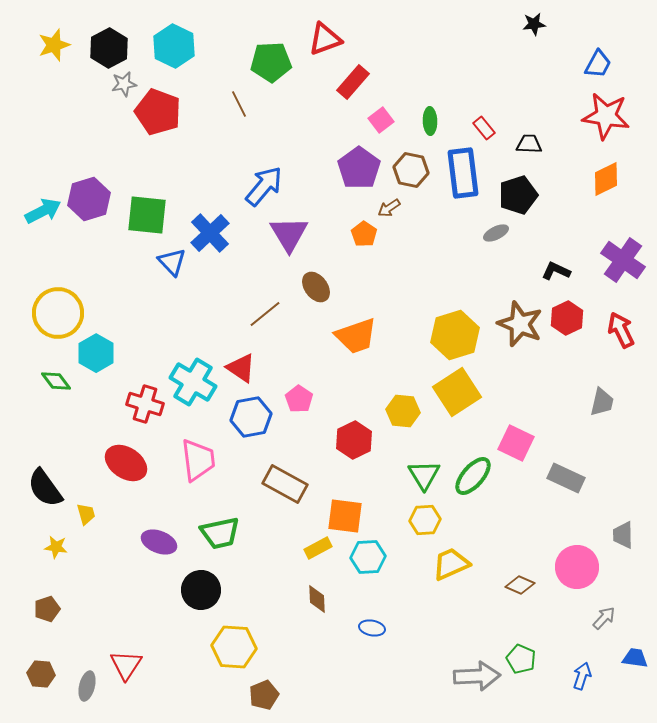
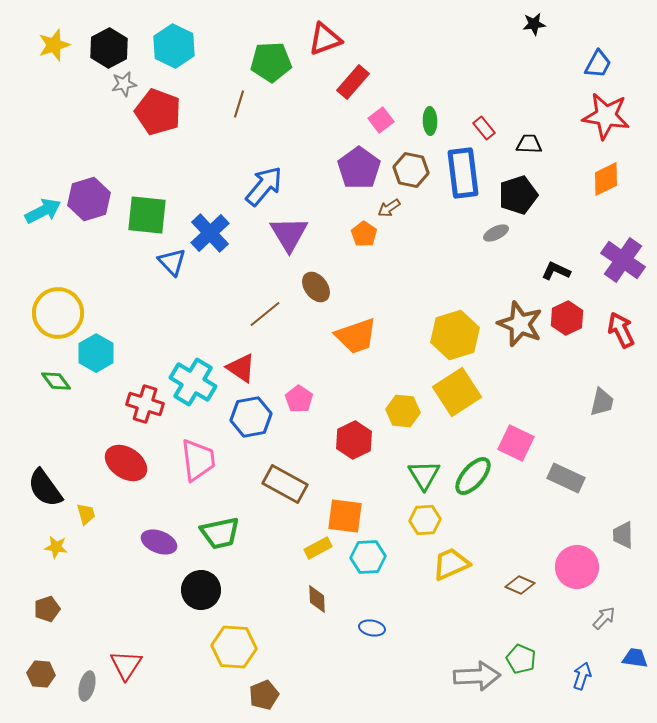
brown line at (239, 104): rotated 44 degrees clockwise
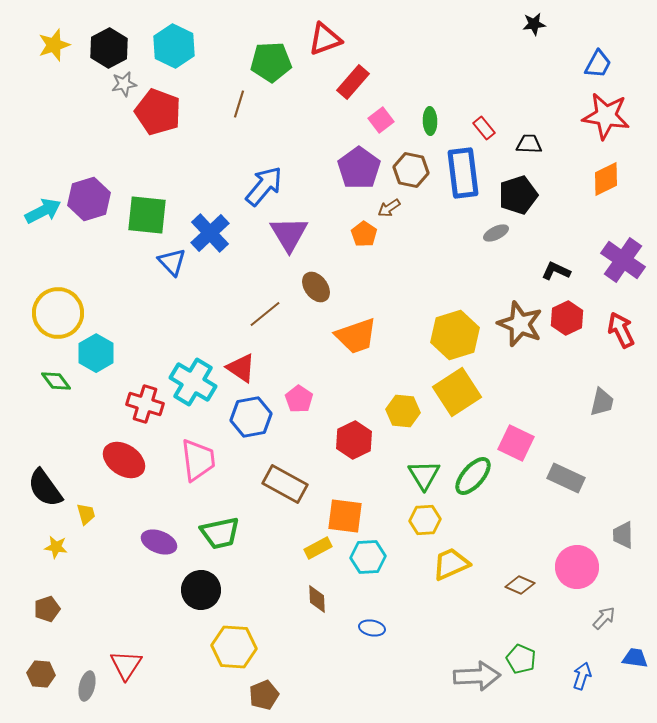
red ellipse at (126, 463): moved 2 px left, 3 px up
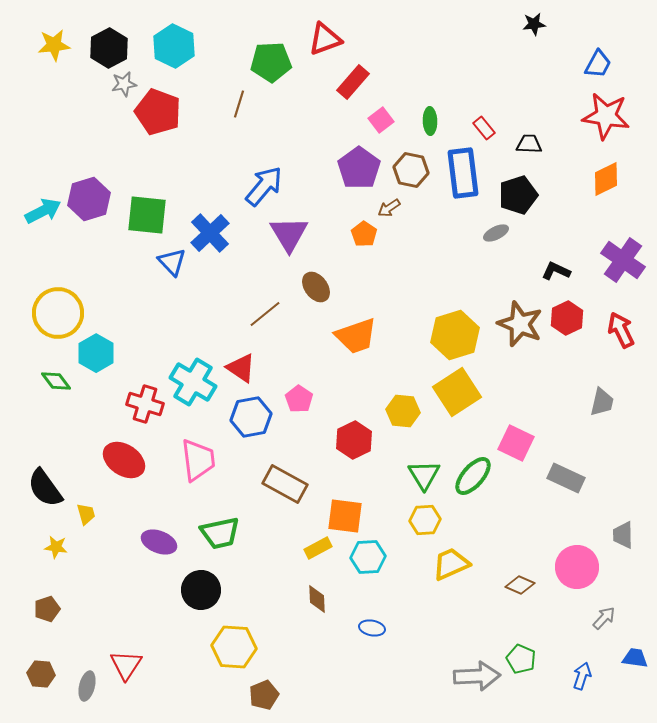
yellow star at (54, 45): rotated 12 degrees clockwise
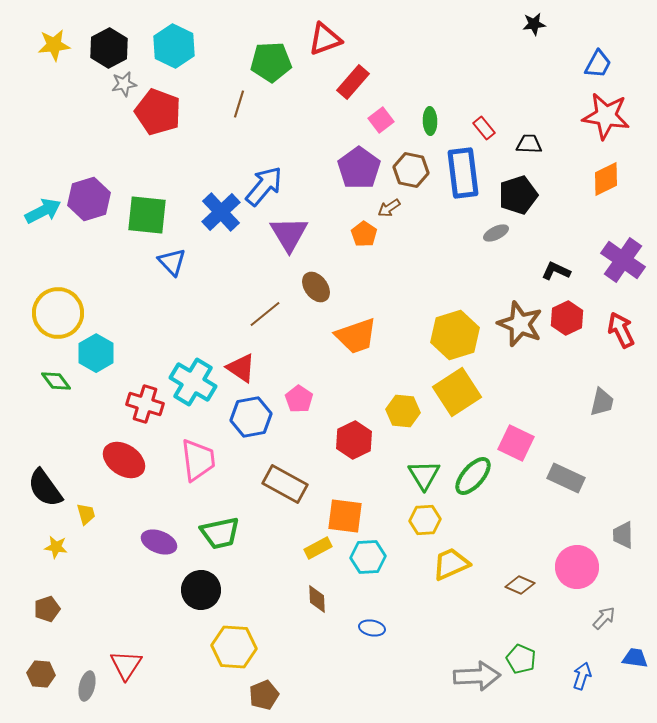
blue cross at (210, 233): moved 11 px right, 21 px up
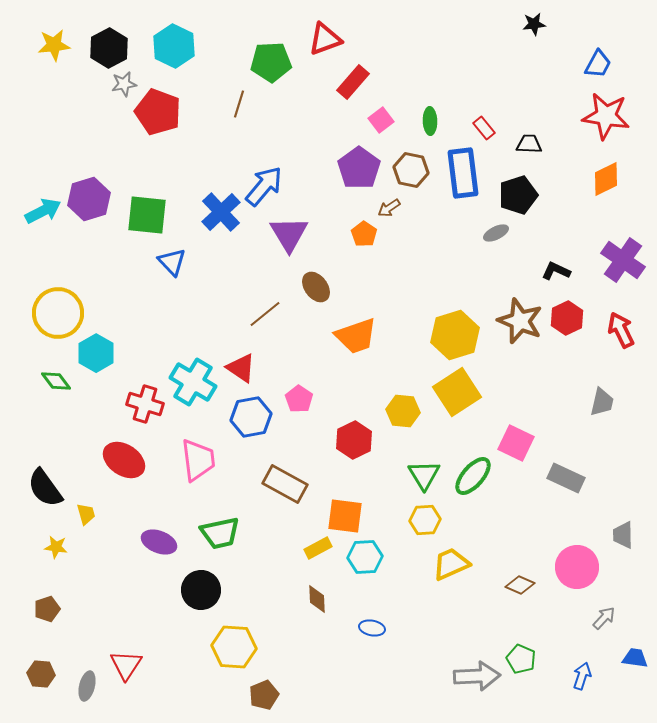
brown star at (520, 324): moved 3 px up
cyan hexagon at (368, 557): moved 3 px left
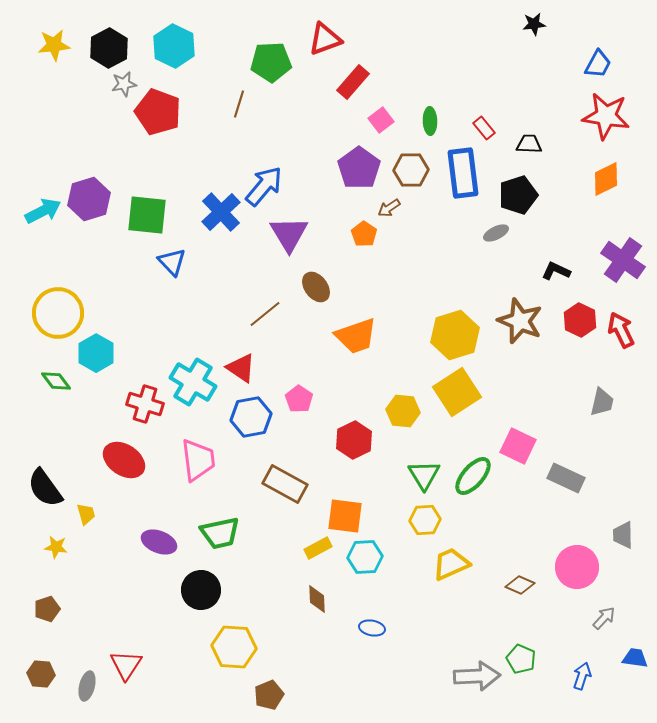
brown hexagon at (411, 170): rotated 12 degrees counterclockwise
red hexagon at (567, 318): moved 13 px right, 2 px down; rotated 8 degrees counterclockwise
pink square at (516, 443): moved 2 px right, 3 px down
brown pentagon at (264, 695): moved 5 px right
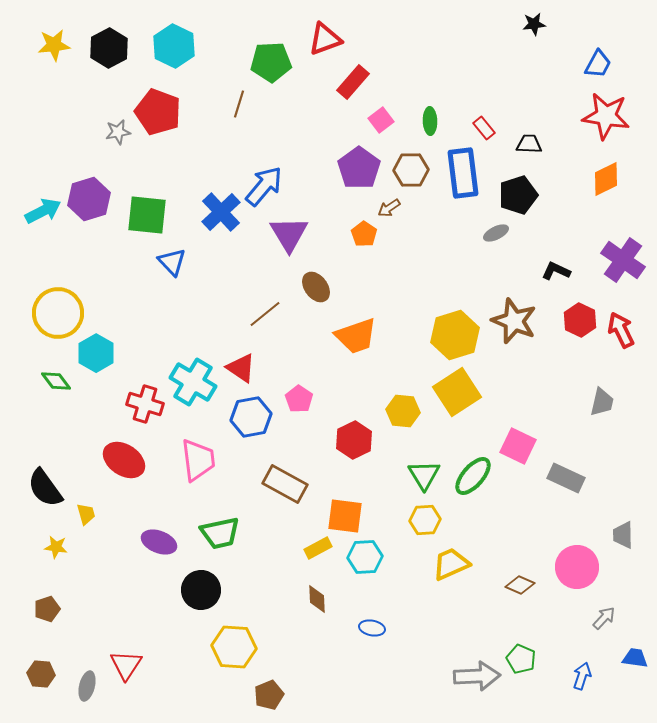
gray star at (124, 84): moved 6 px left, 48 px down
brown star at (520, 321): moved 6 px left
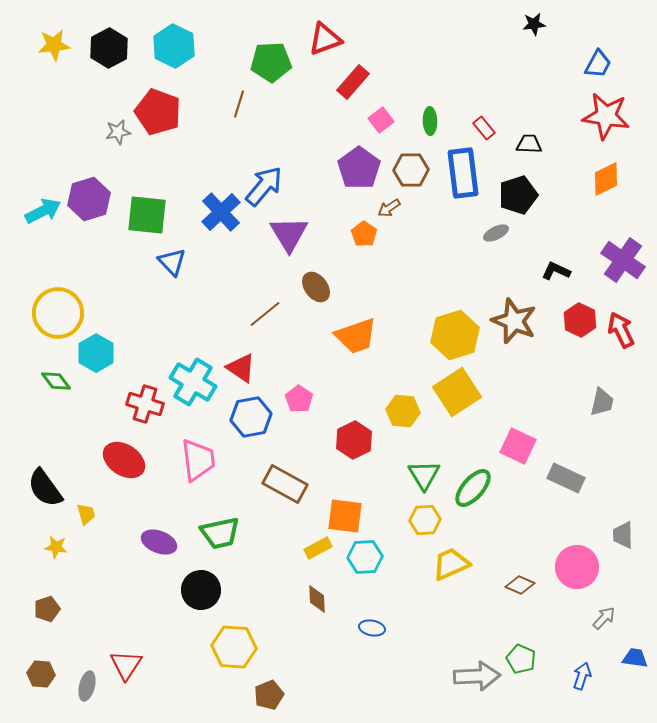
green ellipse at (473, 476): moved 12 px down
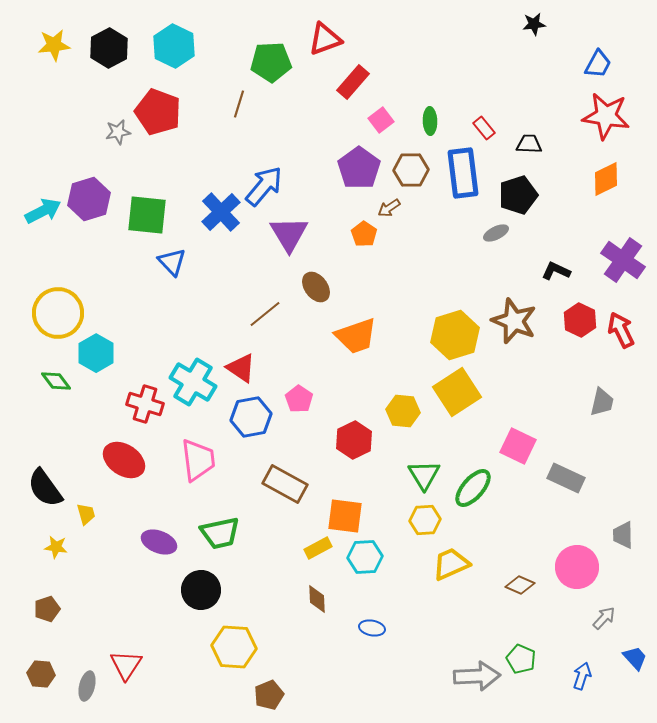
blue trapezoid at (635, 658): rotated 40 degrees clockwise
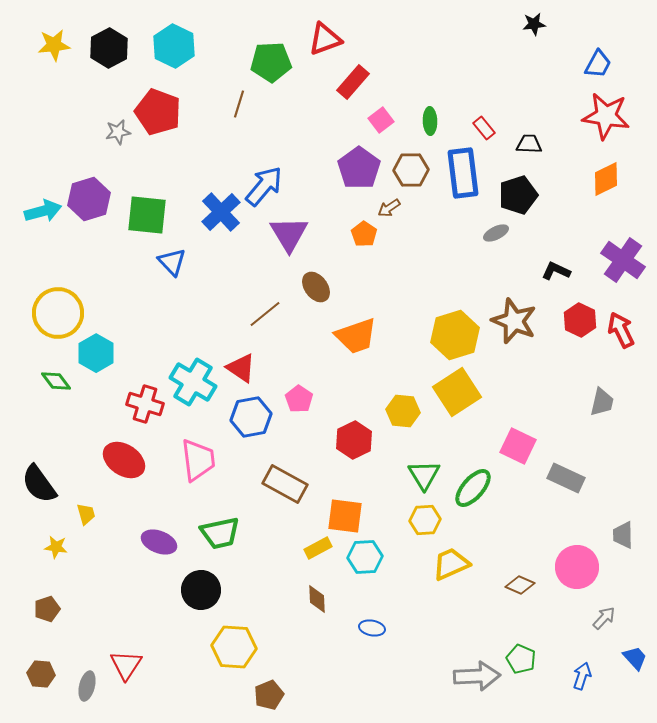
cyan arrow at (43, 211): rotated 12 degrees clockwise
black semicircle at (45, 488): moved 6 px left, 4 px up
